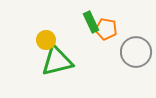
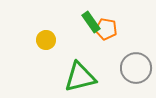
green rectangle: rotated 10 degrees counterclockwise
gray circle: moved 16 px down
green triangle: moved 23 px right, 16 px down
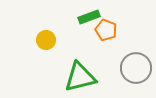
green rectangle: moved 2 px left, 5 px up; rotated 75 degrees counterclockwise
orange pentagon: moved 1 px down; rotated 10 degrees clockwise
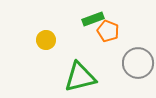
green rectangle: moved 4 px right, 2 px down
orange pentagon: moved 2 px right, 1 px down
gray circle: moved 2 px right, 5 px up
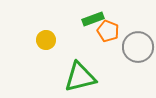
gray circle: moved 16 px up
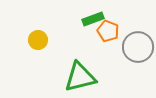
yellow circle: moved 8 px left
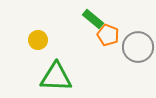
green rectangle: rotated 60 degrees clockwise
orange pentagon: moved 4 px down
green triangle: moved 24 px left; rotated 16 degrees clockwise
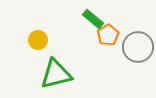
orange pentagon: rotated 20 degrees clockwise
green triangle: moved 3 px up; rotated 16 degrees counterclockwise
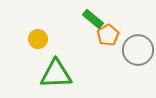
yellow circle: moved 1 px up
gray circle: moved 3 px down
green triangle: rotated 12 degrees clockwise
